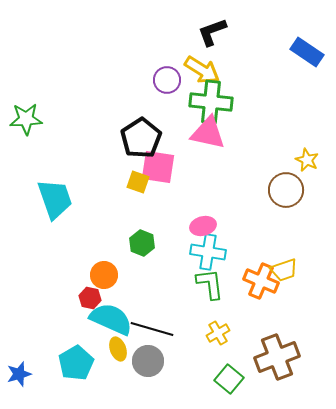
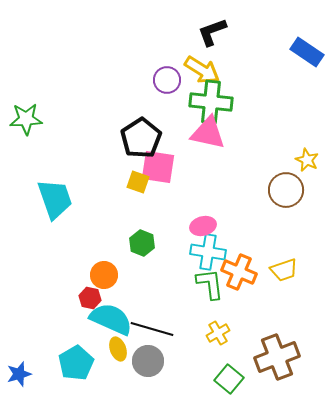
orange cross: moved 22 px left, 9 px up
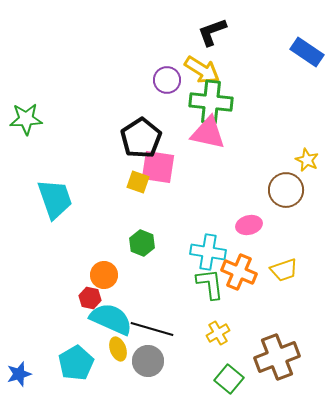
pink ellipse: moved 46 px right, 1 px up
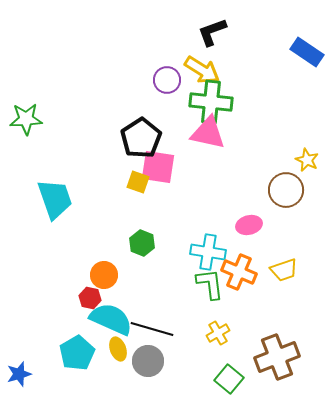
cyan pentagon: moved 1 px right, 10 px up
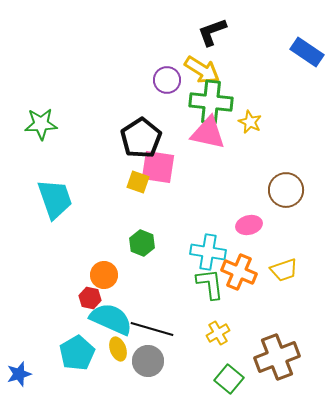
green star: moved 15 px right, 5 px down
yellow star: moved 57 px left, 38 px up
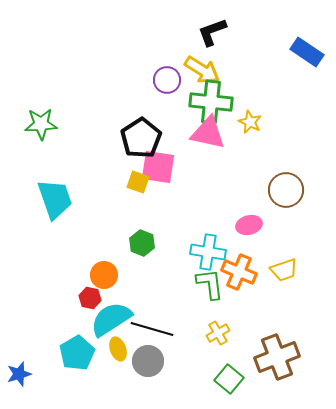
cyan semicircle: rotated 57 degrees counterclockwise
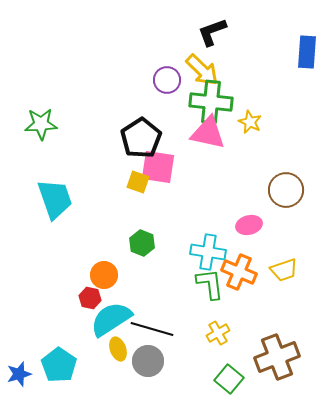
blue rectangle: rotated 60 degrees clockwise
yellow arrow: rotated 12 degrees clockwise
cyan pentagon: moved 18 px left, 12 px down; rotated 8 degrees counterclockwise
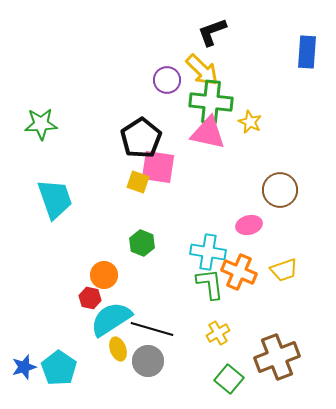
brown circle: moved 6 px left
cyan pentagon: moved 3 px down
blue star: moved 5 px right, 7 px up
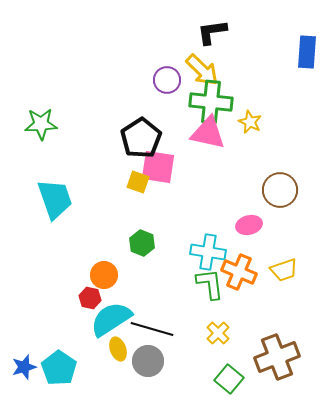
black L-shape: rotated 12 degrees clockwise
yellow cross: rotated 15 degrees counterclockwise
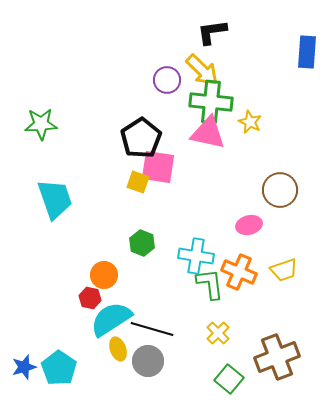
cyan cross: moved 12 px left, 4 px down
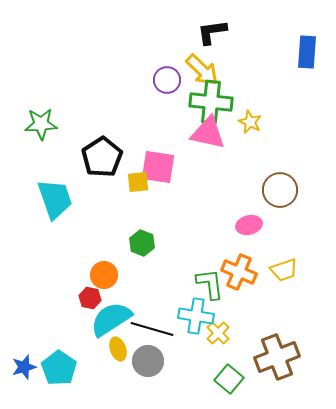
black pentagon: moved 39 px left, 19 px down
yellow square: rotated 25 degrees counterclockwise
cyan cross: moved 60 px down
